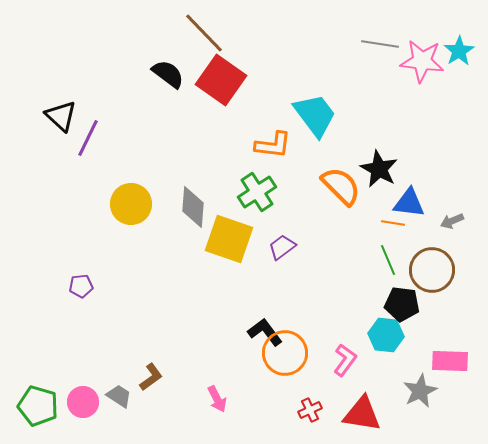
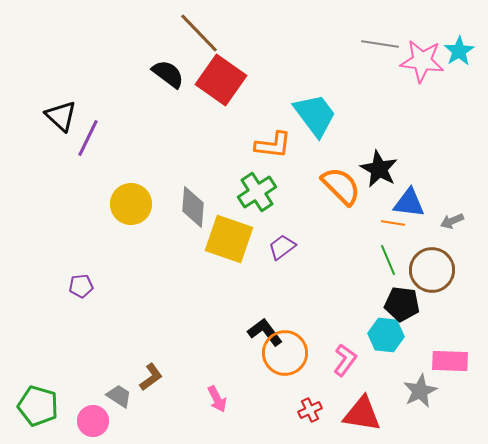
brown line: moved 5 px left
pink circle: moved 10 px right, 19 px down
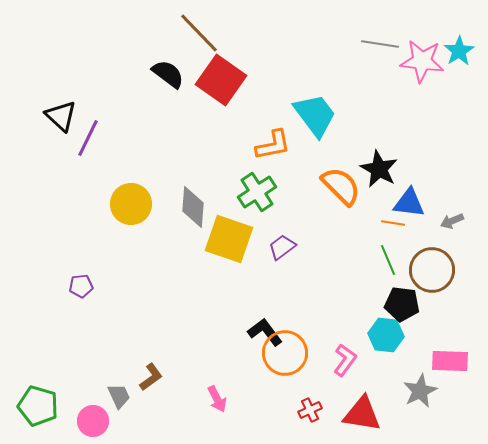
orange L-shape: rotated 18 degrees counterclockwise
gray trapezoid: rotated 32 degrees clockwise
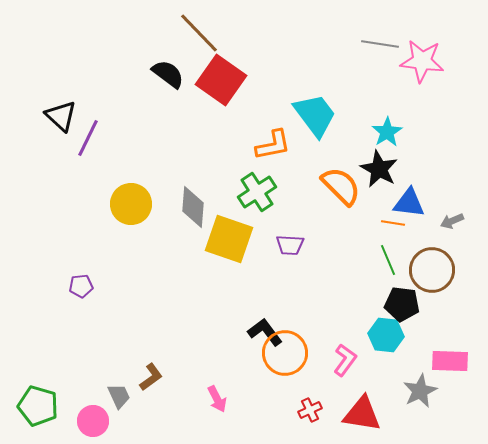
cyan star: moved 72 px left, 81 px down
purple trapezoid: moved 8 px right, 2 px up; rotated 140 degrees counterclockwise
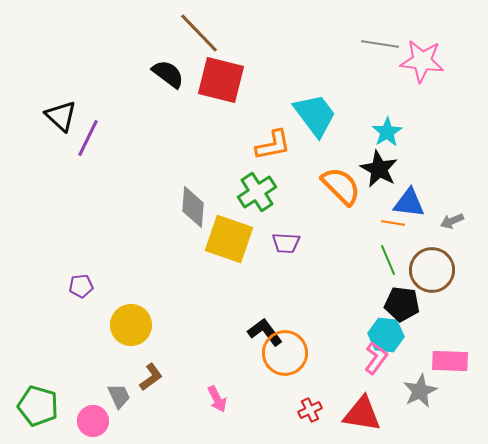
red square: rotated 21 degrees counterclockwise
yellow circle: moved 121 px down
purple trapezoid: moved 4 px left, 2 px up
pink L-shape: moved 31 px right, 2 px up
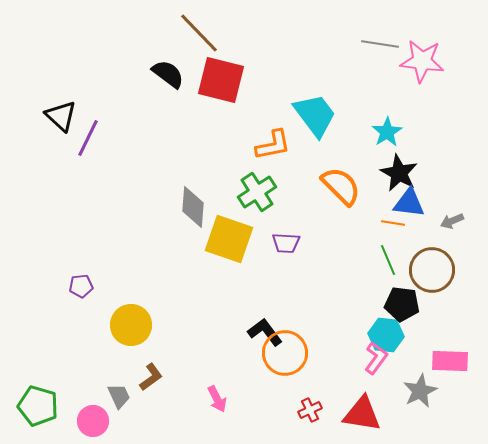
black star: moved 20 px right, 4 px down
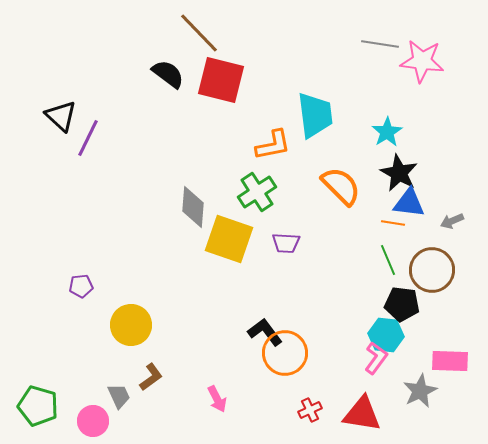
cyan trapezoid: rotated 30 degrees clockwise
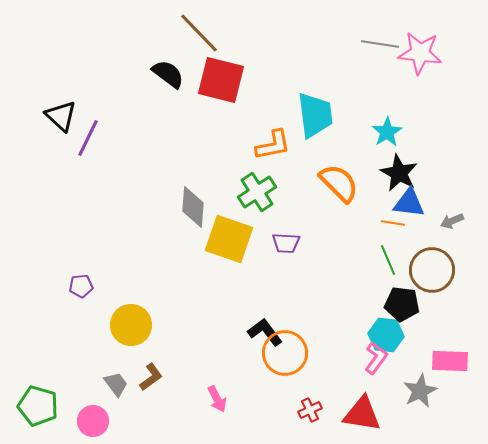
pink star: moved 2 px left, 8 px up
orange semicircle: moved 2 px left, 3 px up
gray trapezoid: moved 3 px left, 12 px up; rotated 12 degrees counterclockwise
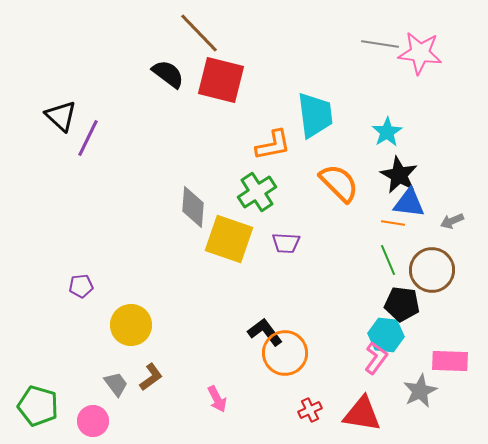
black star: moved 2 px down
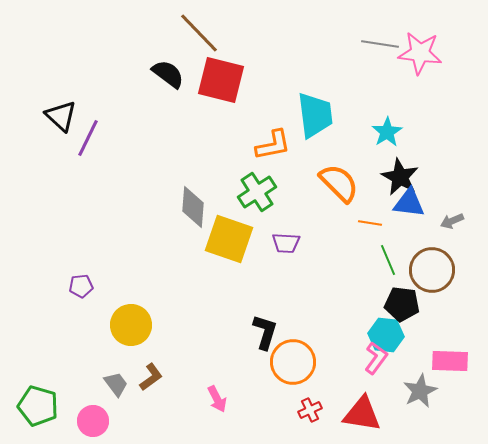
black star: moved 1 px right, 2 px down
orange line: moved 23 px left
black L-shape: rotated 54 degrees clockwise
orange circle: moved 8 px right, 9 px down
